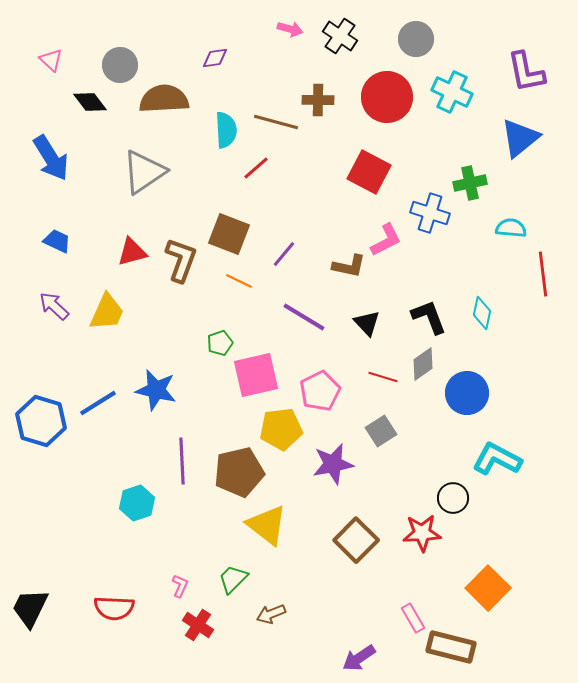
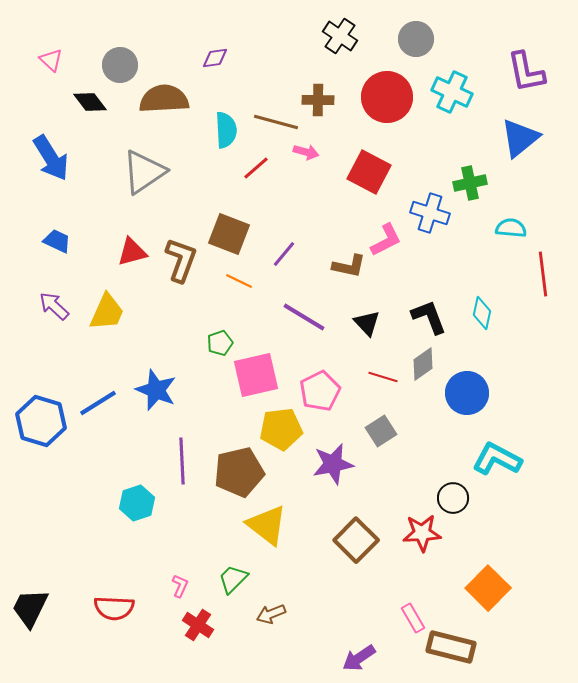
pink arrow at (290, 29): moved 16 px right, 123 px down
blue star at (156, 390): rotated 9 degrees clockwise
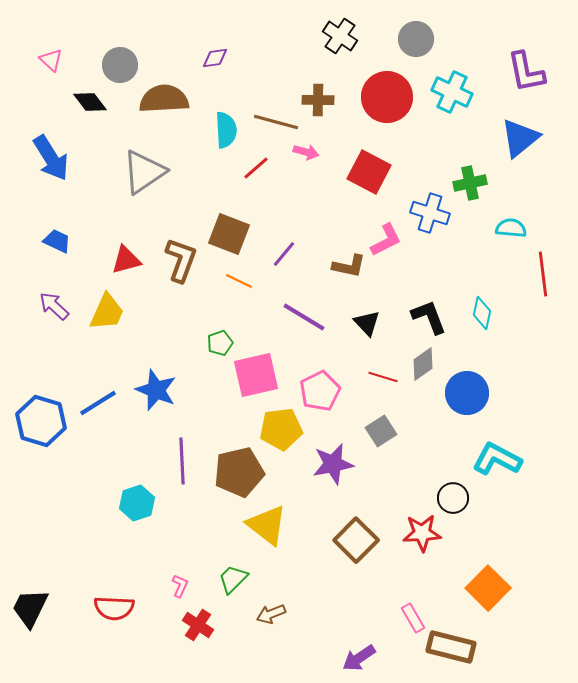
red triangle at (132, 252): moved 6 px left, 8 px down
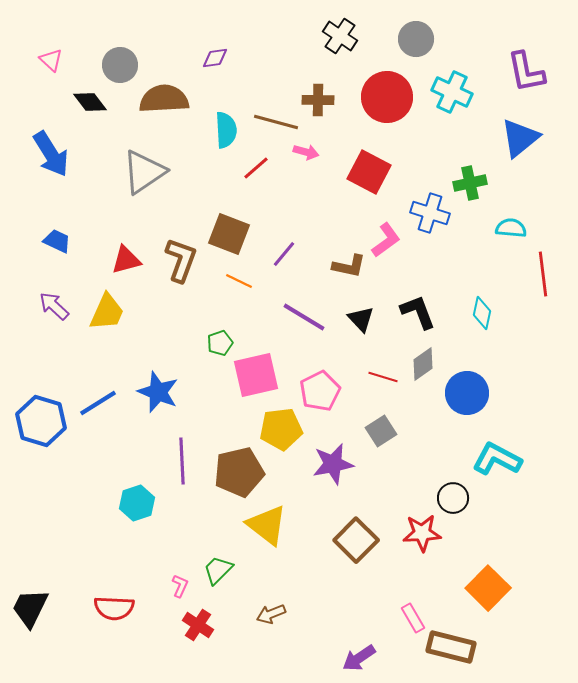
blue arrow at (51, 158): moved 4 px up
pink L-shape at (386, 240): rotated 9 degrees counterclockwise
black L-shape at (429, 317): moved 11 px left, 5 px up
black triangle at (367, 323): moved 6 px left, 4 px up
blue star at (156, 390): moved 2 px right, 2 px down
green trapezoid at (233, 579): moved 15 px left, 9 px up
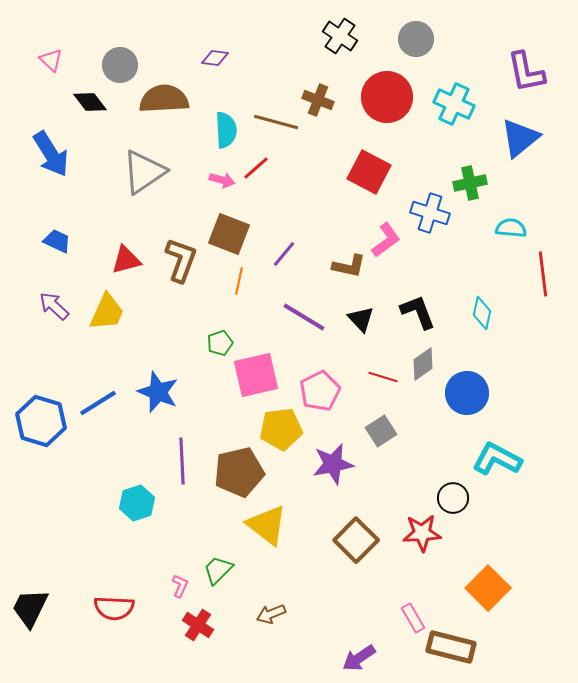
purple diamond at (215, 58): rotated 16 degrees clockwise
cyan cross at (452, 92): moved 2 px right, 12 px down
brown cross at (318, 100): rotated 20 degrees clockwise
pink arrow at (306, 152): moved 84 px left, 28 px down
orange line at (239, 281): rotated 76 degrees clockwise
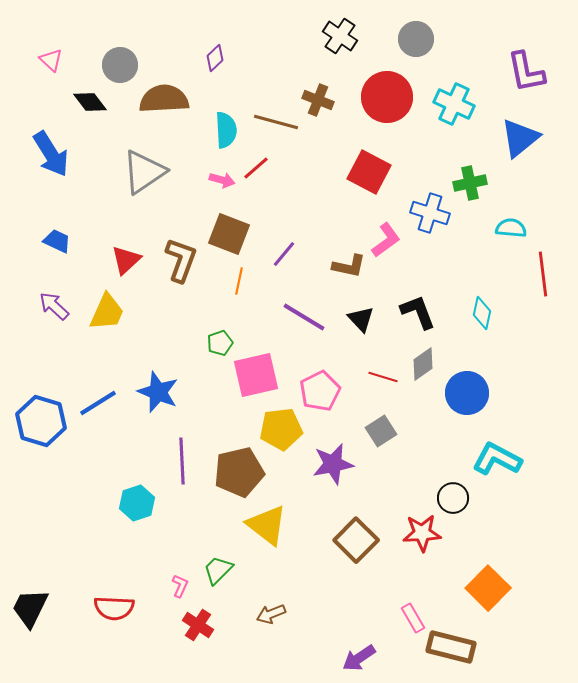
purple diamond at (215, 58): rotated 52 degrees counterclockwise
red triangle at (126, 260): rotated 28 degrees counterclockwise
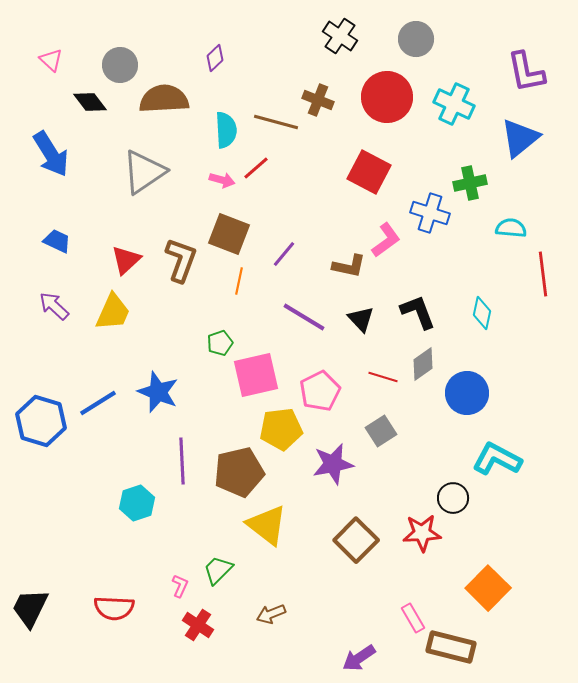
yellow trapezoid at (107, 312): moved 6 px right
